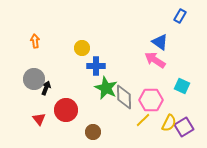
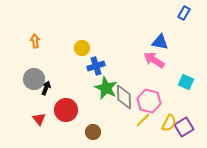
blue rectangle: moved 4 px right, 3 px up
blue triangle: rotated 24 degrees counterclockwise
pink arrow: moved 1 px left
blue cross: rotated 18 degrees counterclockwise
cyan square: moved 4 px right, 4 px up
pink hexagon: moved 2 px left, 1 px down; rotated 15 degrees clockwise
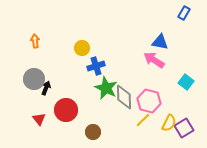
cyan square: rotated 14 degrees clockwise
purple square: moved 1 px down
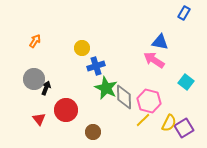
orange arrow: rotated 40 degrees clockwise
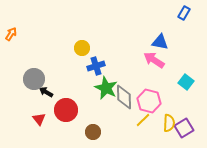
orange arrow: moved 24 px left, 7 px up
black arrow: moved 4 px down; rotated 80 degrees counterclockwise
yellow semicircle: rotated 24 degrees counterclockwise
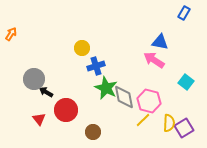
gray diamond: rotated 10 degrees counterclockwise
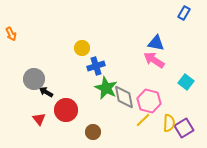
orange arrow: rotated 120 degrees clockwise
blue triangle: moved 4 px left, 1 px down
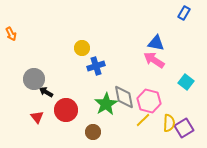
green star: moved 16 px down; rotated 15 degrees clockwise
red triangle: moved 2 px left, 2 px up
